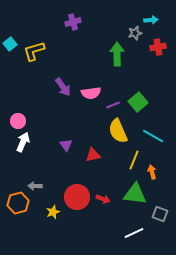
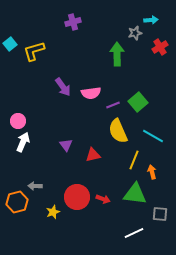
red cross: moved 2 px right; rotated 21 degrees counterclockwise
orange hexagon: moved 1 px left, 1 px up
gray square: rotated 14 degrees counterclockwise
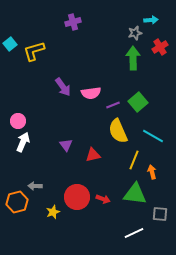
green arrow: moved 16 px right, 4 px down
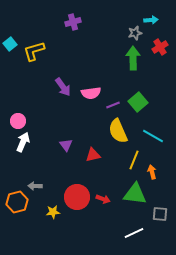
yellow star: rotated 16 degrees clockwise
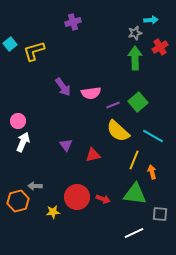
green arrow: moved 2 px right
yellow semicircle: rotated 25 degrees counterclockwise
orange hexagon: moved 1 px right, 1 px up
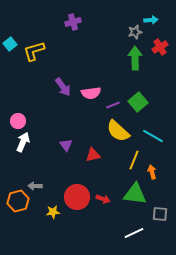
gray star: moved 1 px up
